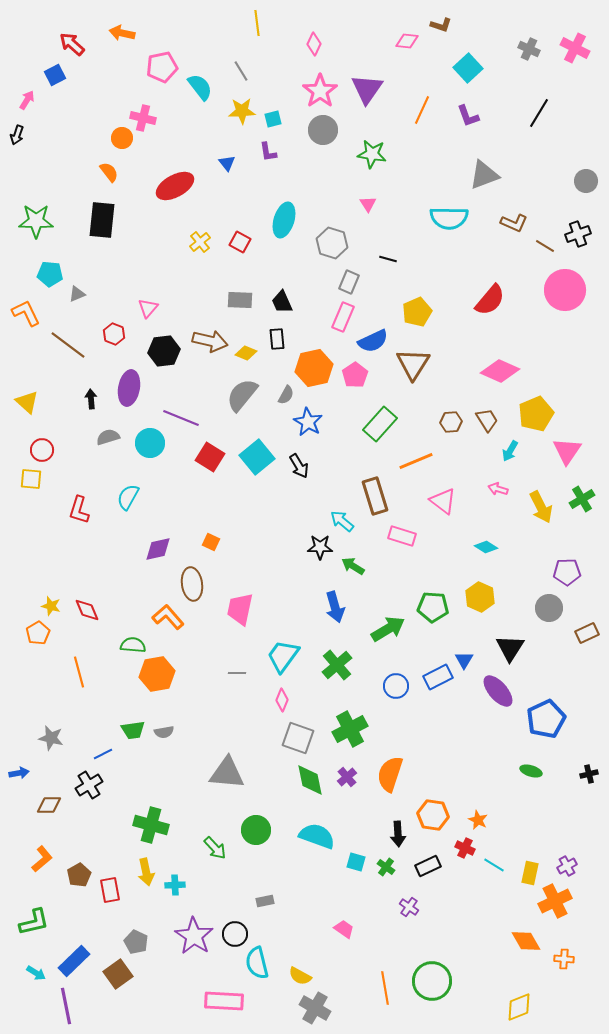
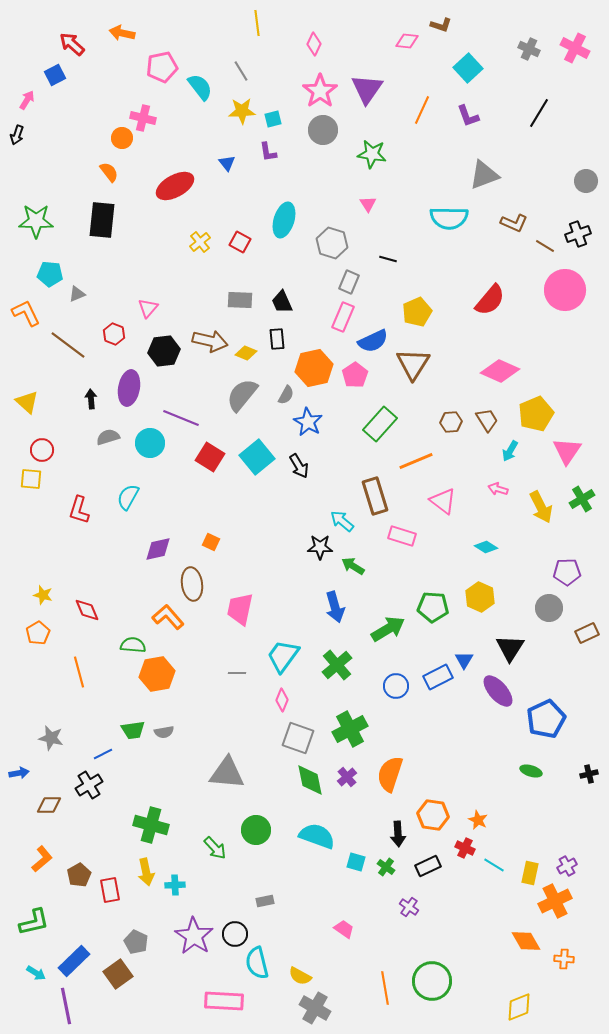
yellow star at (51, 606): moved 8 px left, 11 px up
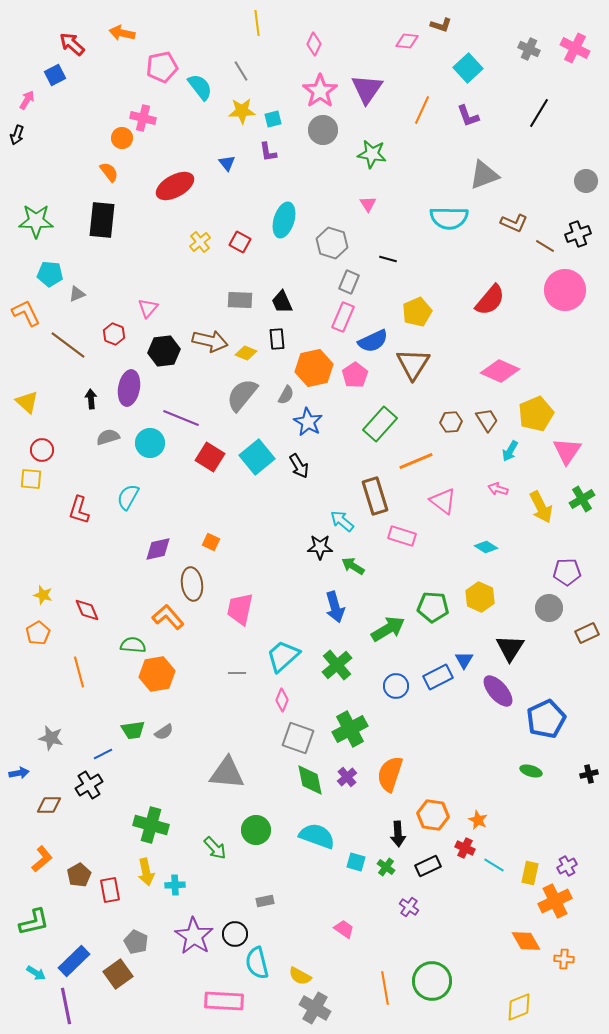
cyan trapezoid at (283, 656): rotated 12 degrees clockwise
gray semicircle at (164, 732): rotated 24 degrees counterclockwise
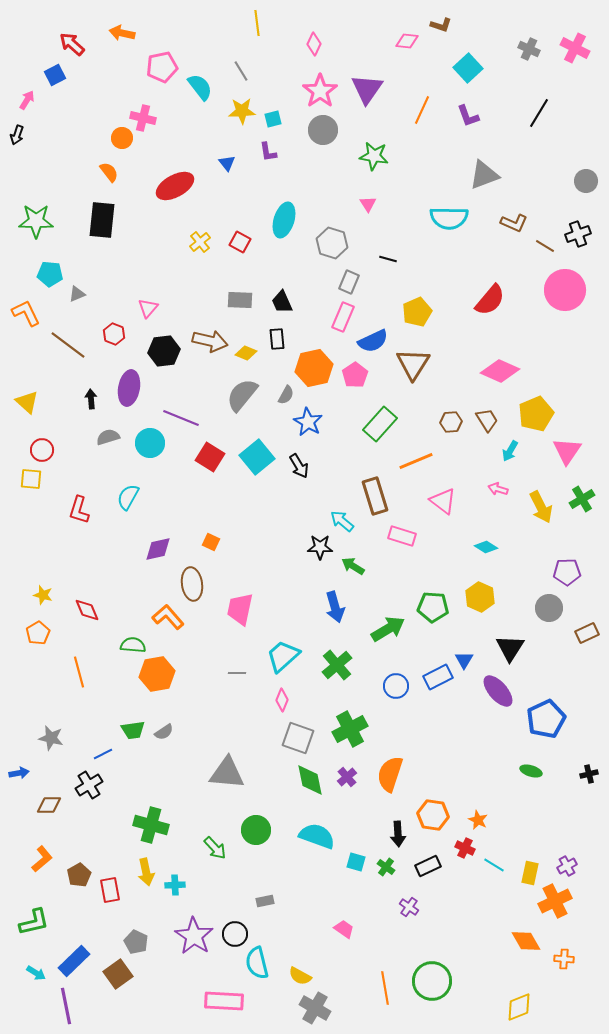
green star at (372, 154): moved 2 px right, 2 px down
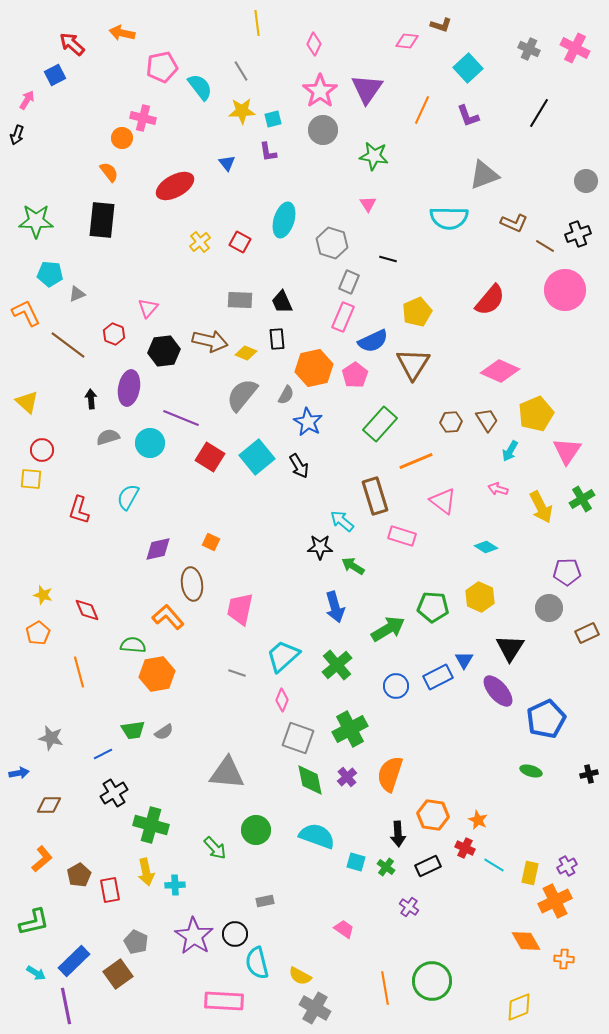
gray line at (237, 673): rotated 18 degrees clockwise
black cross at (89, 785): moved 25 px right, 8 px down
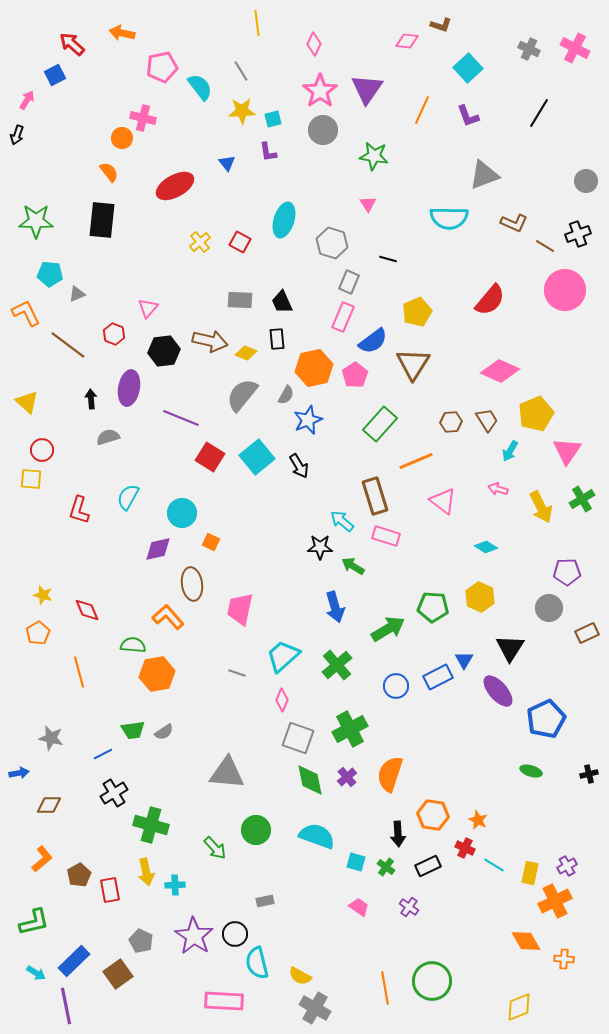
blue semicircle at (373, 341): rotated 12 degrees counterclockwise
blue star at (308, 422): moved 2 px up; rotated 20 degrees clockwise
cyan circle at (150, 443): moved 32 px right, 70 px down
pink rectangle at (402, 536): moved 16 px left
pink trapezoid at (344, 929): moved 15 px right, 22 px up
gray pentagon at (136, 942): moved 5 px right, 1 px up
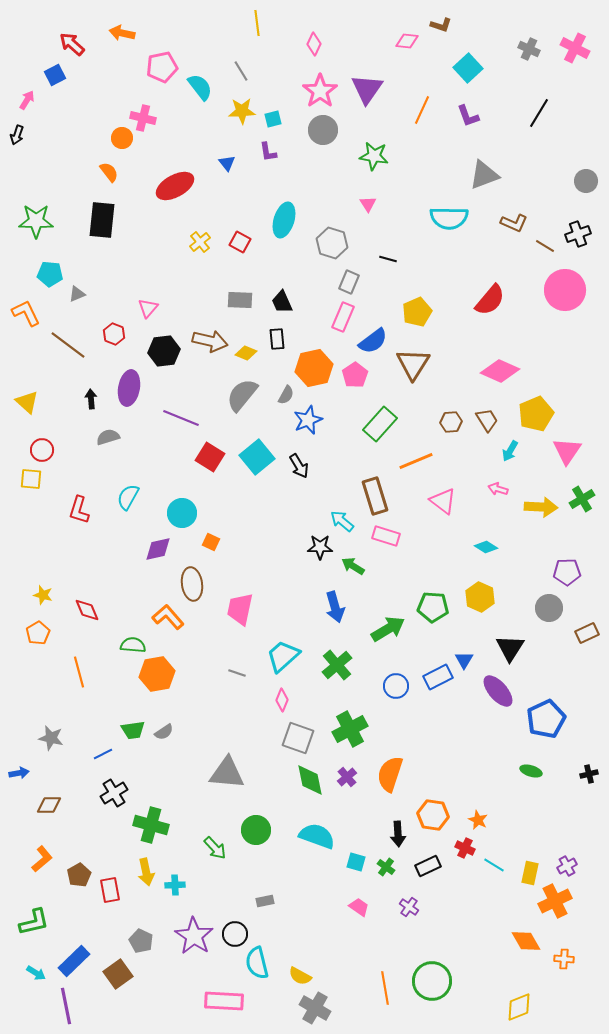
yellow arrow at (541, 507): rotated 60 degrees counterclockwise
